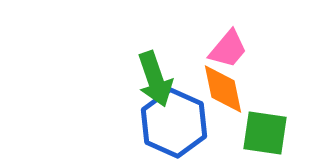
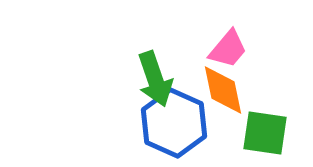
orange diamond: moved 1 px down
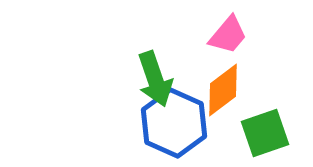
pink trapezoid: moved 14 px up
orange diamond: rotated 64 degrees clockwise
green square: rotated 27 degrees counterclockwise
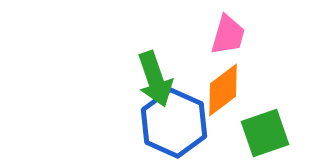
pink trapezoid: rotated 24 degrees counterclockwise
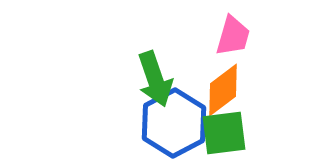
pink trapezoid: moved 5 px right, 1 px down
blue hexagon: rotated 8 degrees clockwise
green square: moved 41 px left; rotated 12 degrees clockwise
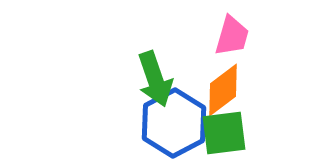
pink trapezoid: moved 1 px left
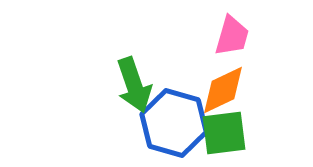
green arrow: moved 21 px left, 6 px down
orange diamond: rotated 12 degrees clockwise
blue hexagon: rotated 16 degrees counterclockwise
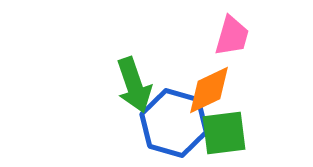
orange diamond: moved 14 px left
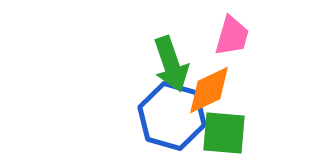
green arrow: moved 37 px right, 21 px up
blue hexagon: moved 2 px left, 7 px up
green square: rotated 12 degrees clockwise
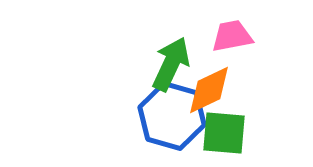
pink trapezoid: rotated 117 degrees counterclockwise
green arrow: rotated 136 degrees counterclockwise
